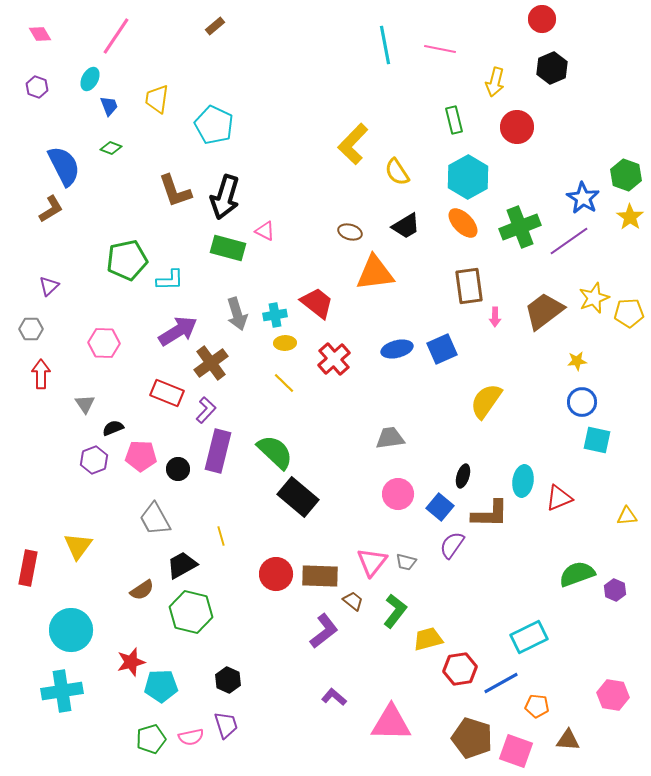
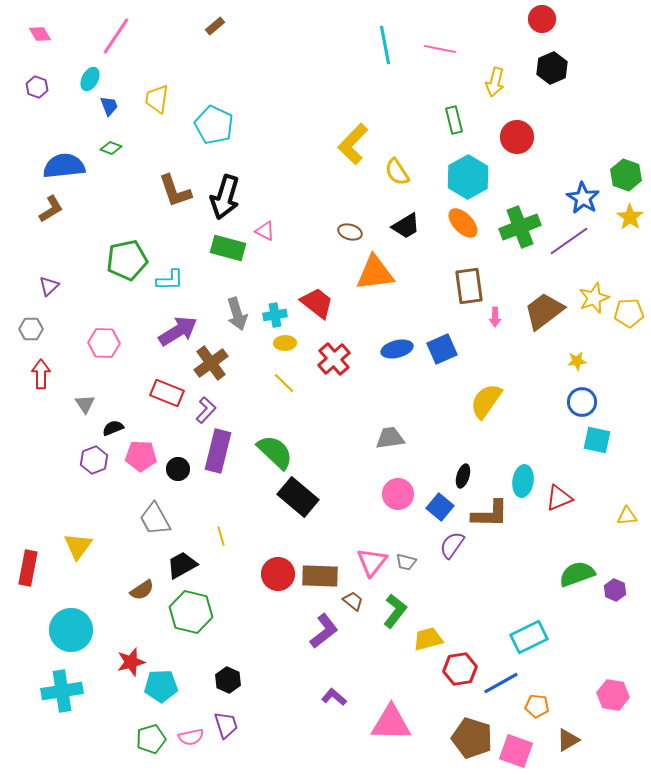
red circle at (517, 127): moved 10 px down
blue semicircle at (64, 166): rotated 69 degrees counterclockwise
red circle at (276, 574): moved 2 px right
brown triangle at (568, 740): rotated 35 degrees counterclockwise
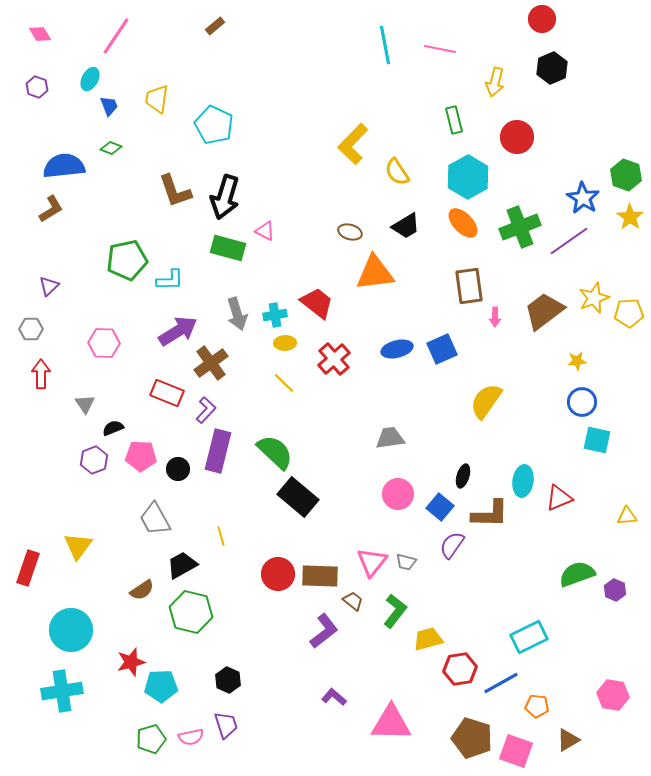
red rectangle at (28, 568): rotated 8 degrees clockwise
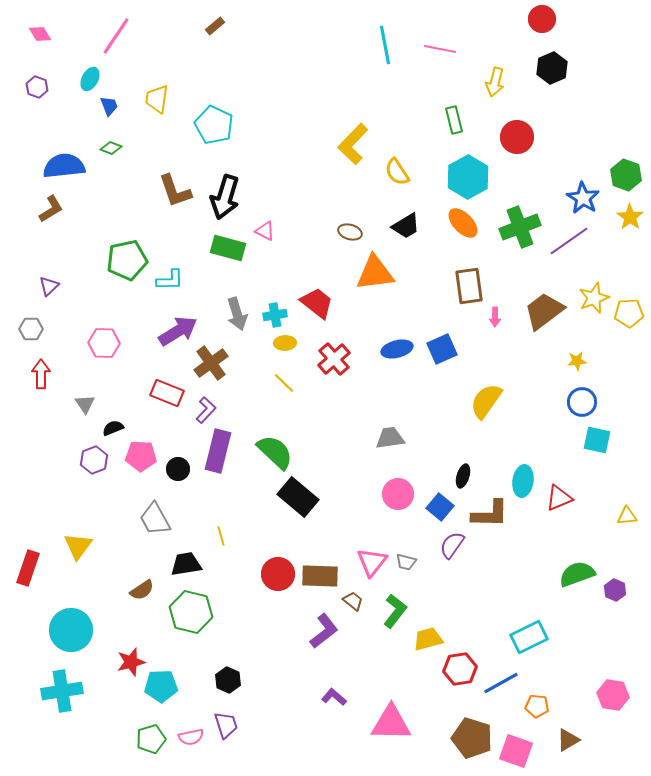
black trapezoid at (182, 565): moved 4 px right, 1 px up; rotated 20 degrees clockwise
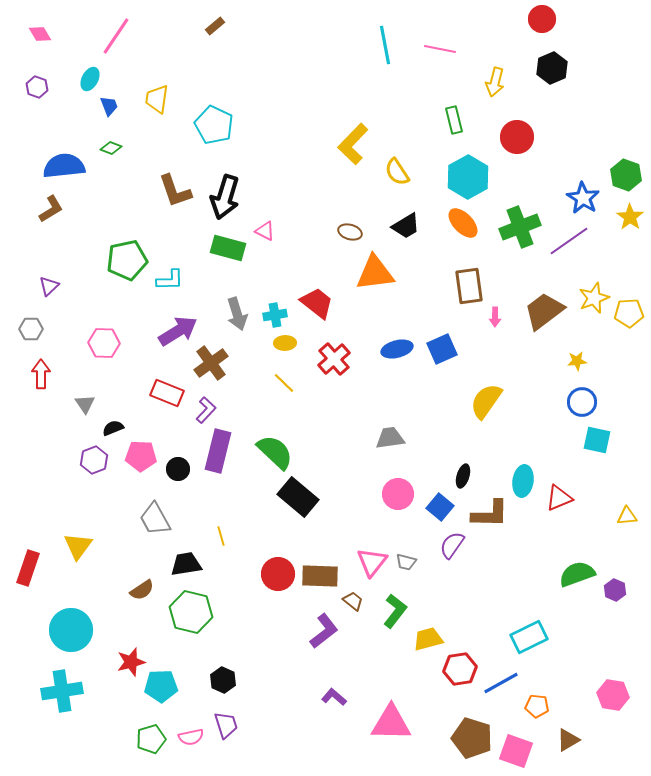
black hexagon at (228, 680): moved 5 px left
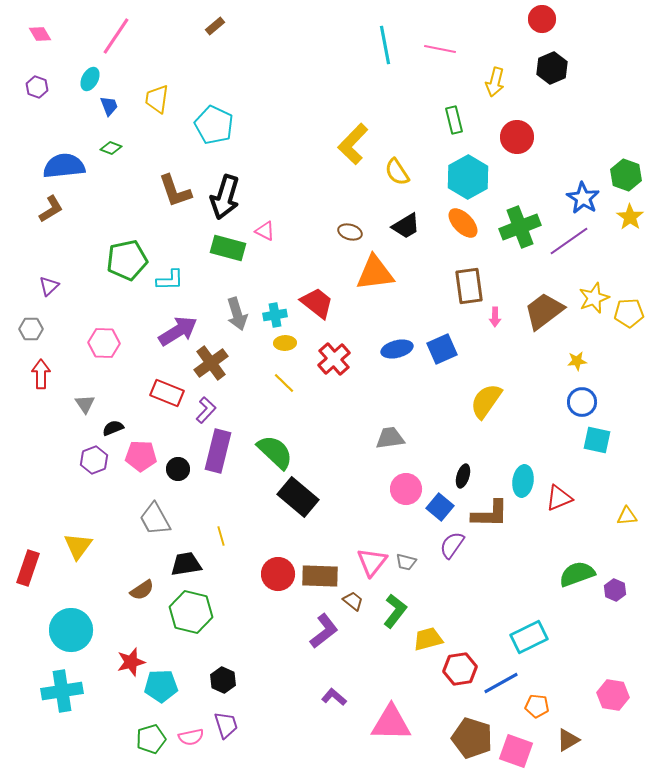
pink circle at (398, 494): moved 8 px right, 5 px up
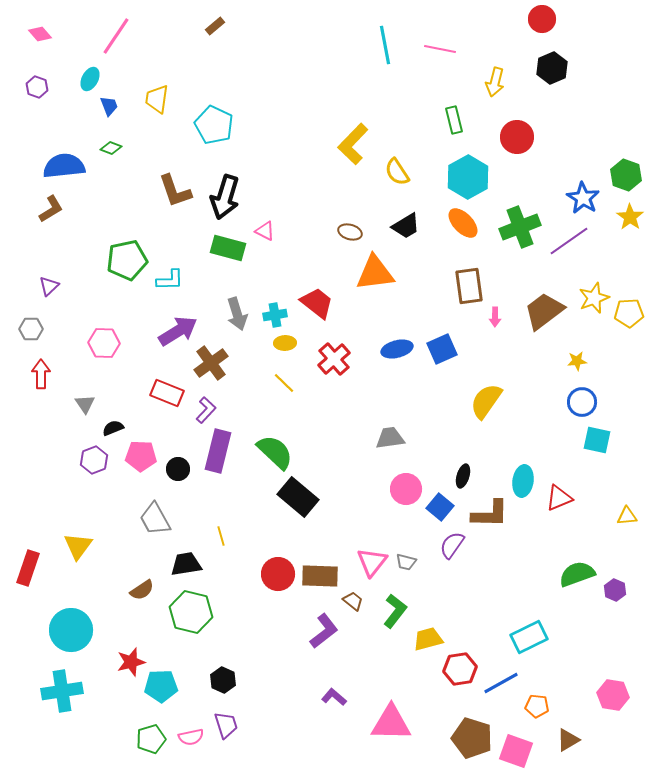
pink diamond at (40, 34): rotated 10 degrees counterclockwise
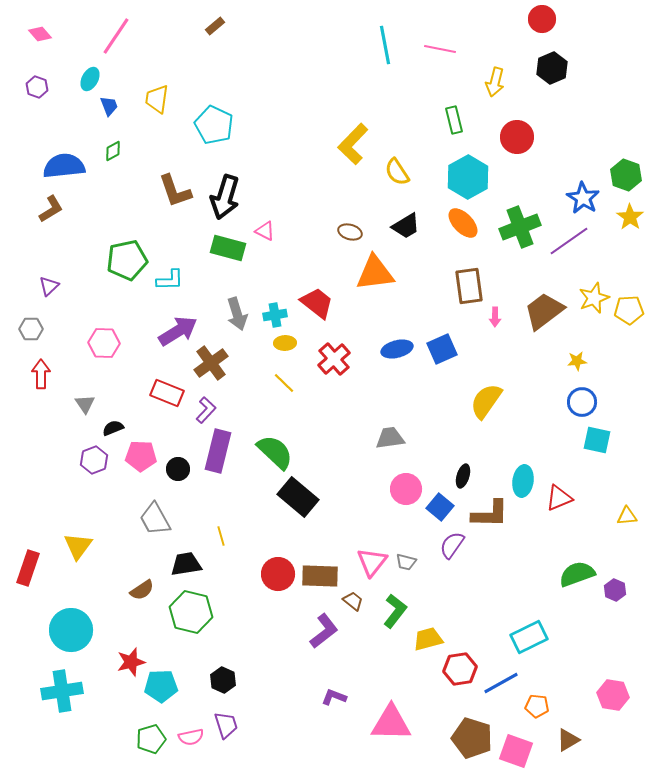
green diamond at (111, 148): moved 2 px right, 3 px down; rotated 50 degrees counterclockwise
yellow pentagon at (629, 313): moved 3 px up
purple L-shape at (334, 697): rotated 20 degrees counterclockwise
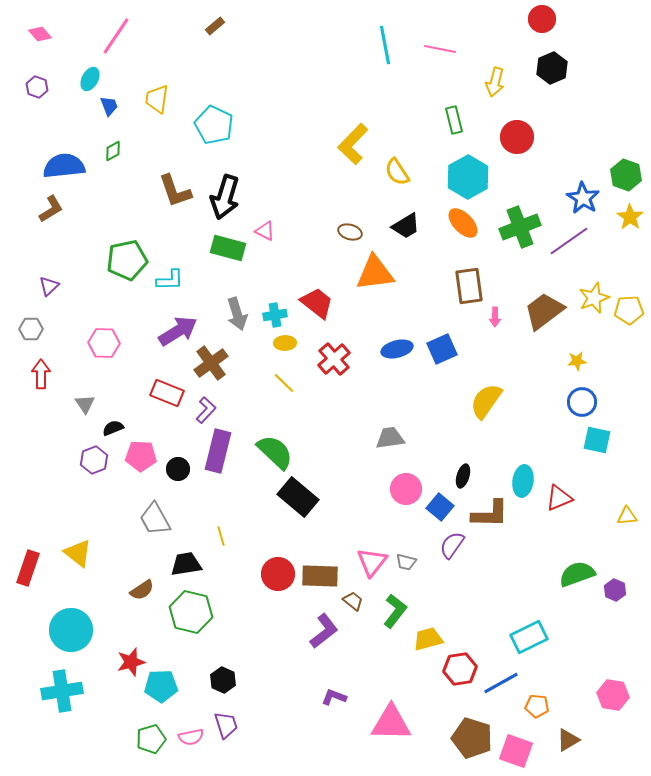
yellow triangle at (78, 546): moved 7 px down; rotated 28 degrees counterclockwise
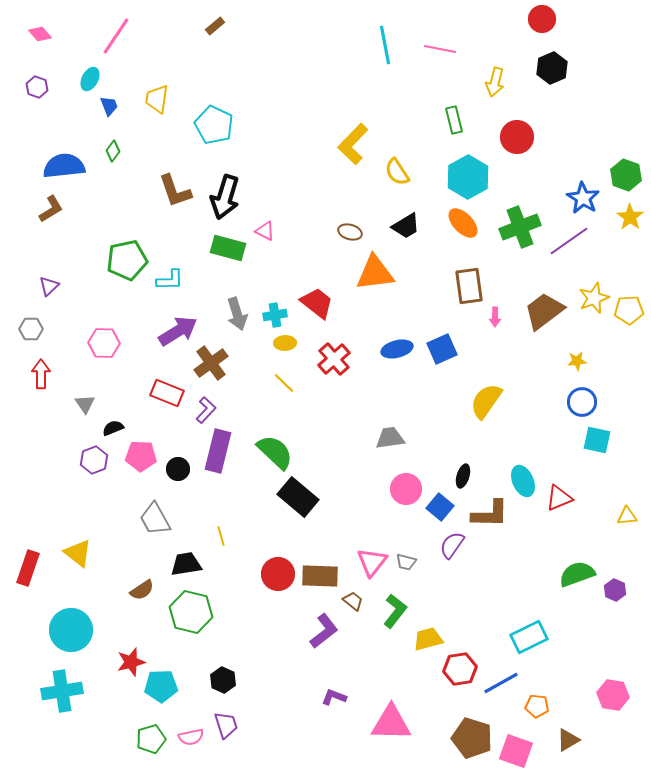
green diamond at (113, 151): rotated 25 degrees counterclockwise
cyan ellipse at (523, 481): rotated 32 degrees counterclockwise
